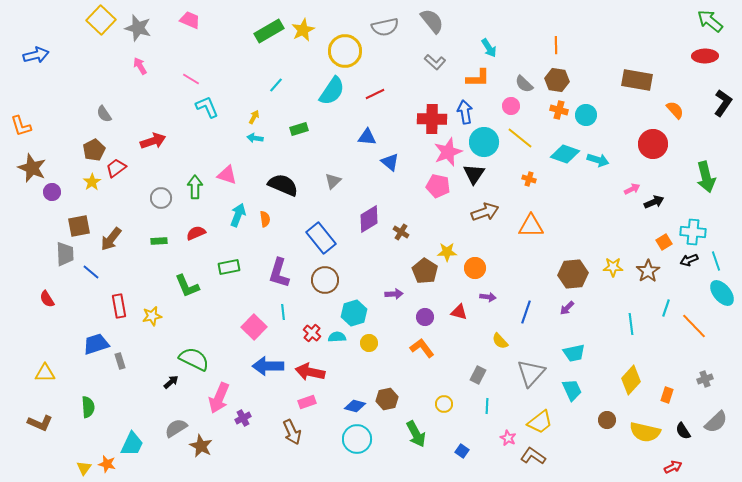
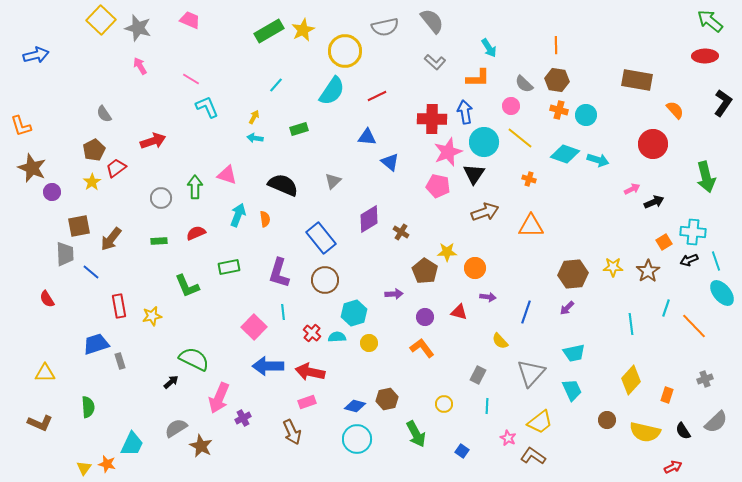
red line at (375, 94): moved 2 px right, 2 px down
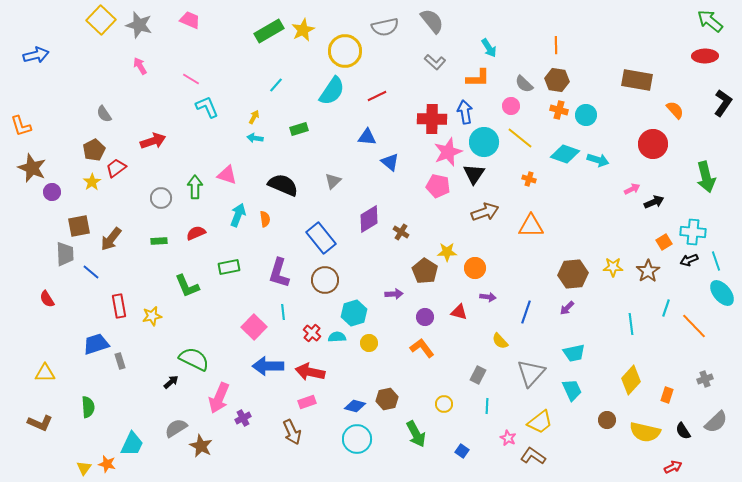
gray star at (138, 28): moved 1 px right, 3 px up
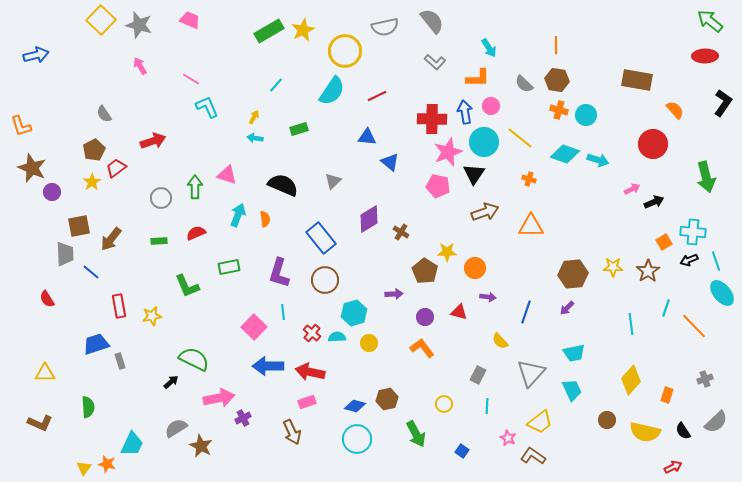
pink circle at (511, 106): moved 20 px left
pink arrow at (219, 398): rotated 124 degrees counterclockwise
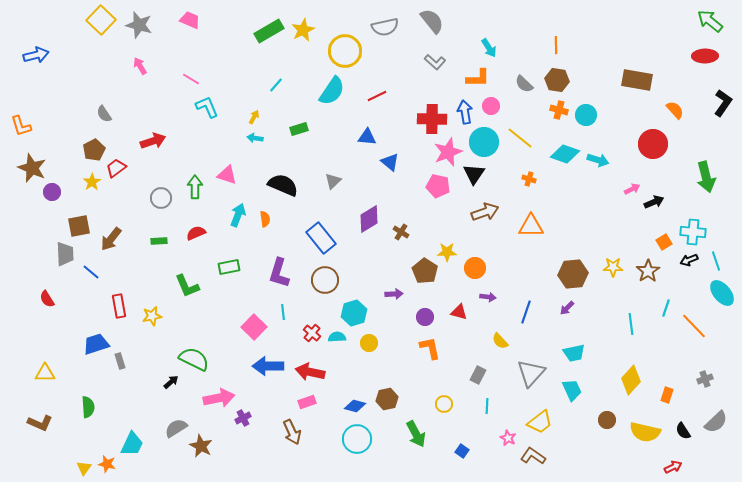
orange L-shape at (422, 348): moved 8 px right; rotated 25 degrees clockwise
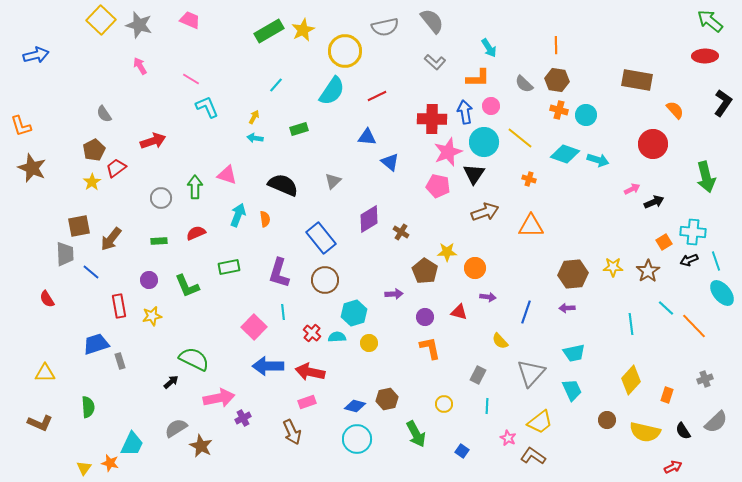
purple circle at (52, 192): moved 97 px right, 88 px down
purple arrow at (567, 308): rotated 42 degrees clockwise
cyan line at (666, 308): rotated 66 degrees counterclockwise
orange star at (107, 464): moved 3 px right, 1 px up
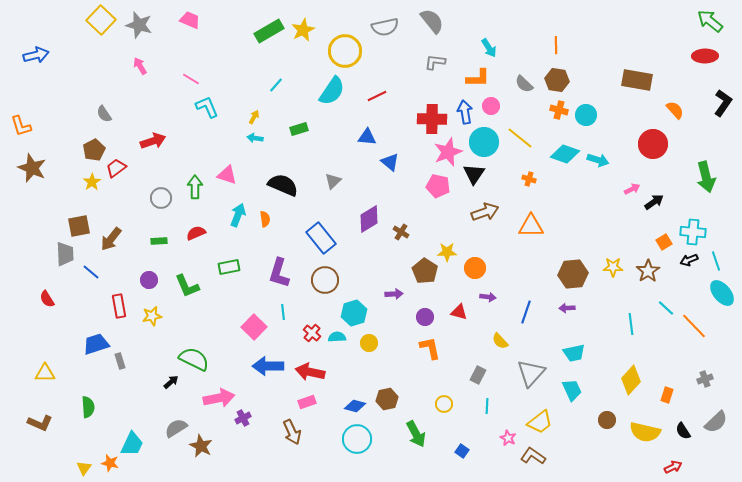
gray L-shape at (435, 62): rotated 145 degrees clockwise
black arrow at (654, 202): rotated 12 degrees counterclockwise
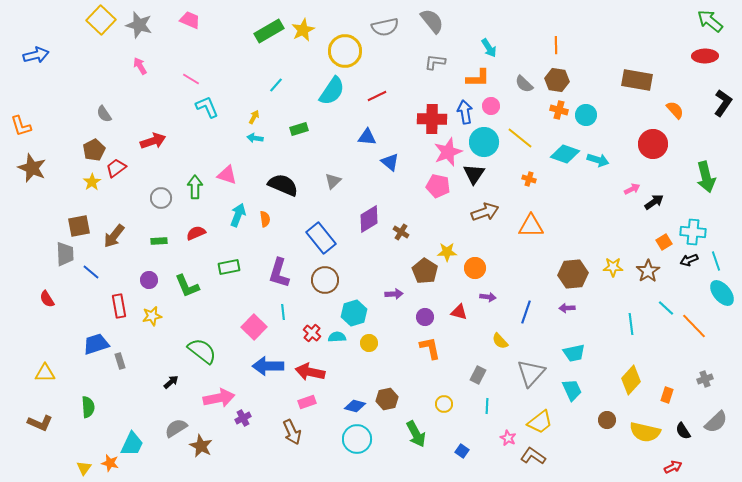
brown arrow at (111, 239): moved 3 px right, 3 px up
green semicircle at (194, 359): moved 8 px right, 8 px up; rotated 12 degrees clockwise
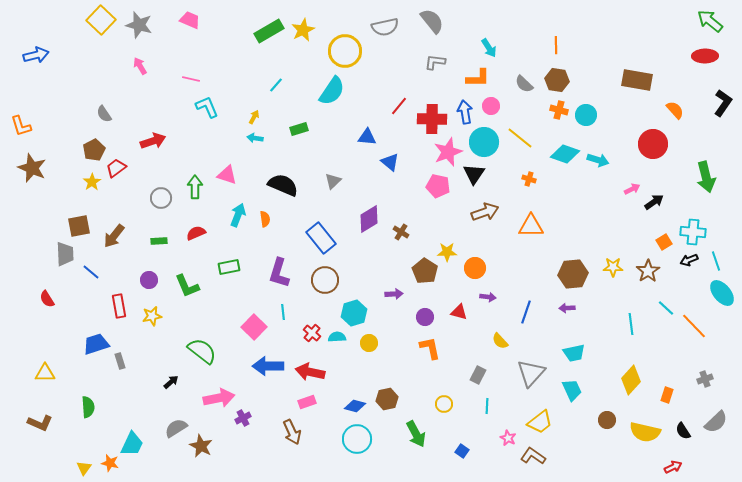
pink line at (191, 79): rotated 18 degrees counterclockwise
red line at (377, 96): moved 22 px right, 10 px down; rotated 24 degrees counterclockwise
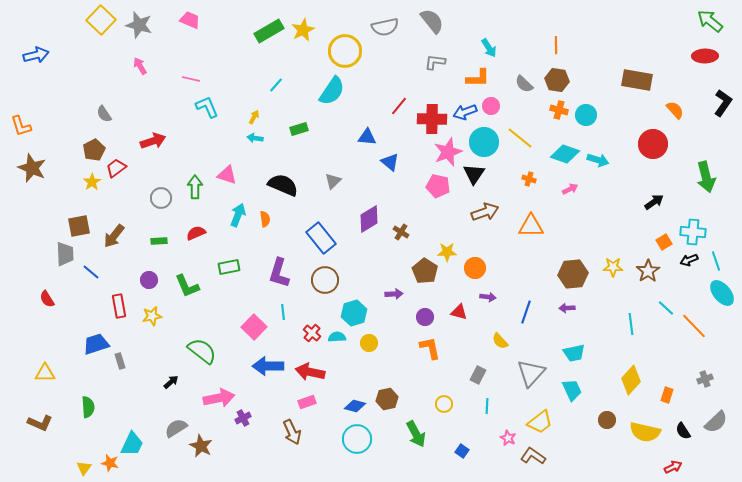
blue arrow at (465, 112): rotated 100 degrees counterclockwise
pink arrow at (632, 189): moved 62 px left
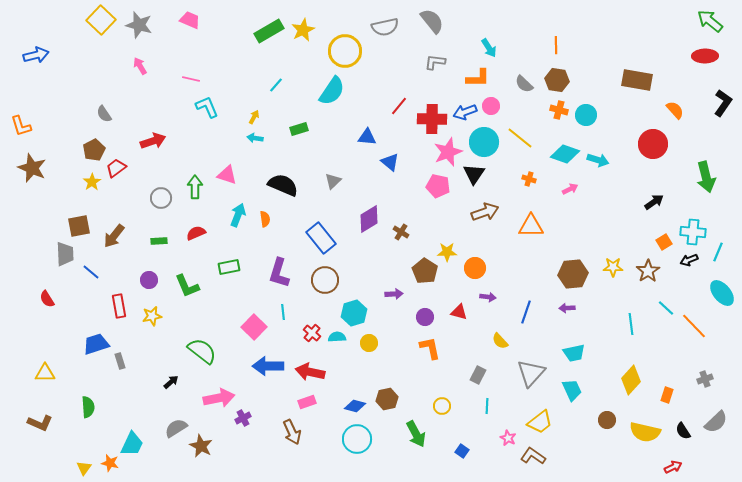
cyan line at (716, 261): moved 2 px right, 9 px up; rotated 42 degrees clockwise
yellow circle at (444, 404): moved 2 px left, 2 px down
